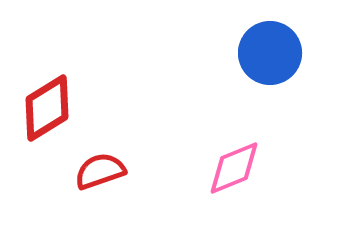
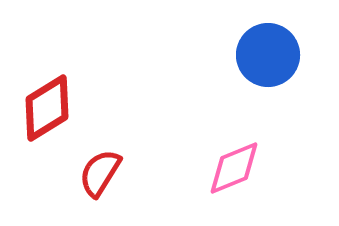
blue circle: moved 2 px left, 2 px down
red semicircle: moved 2 px down; rotated 39 degrees counterclockwise
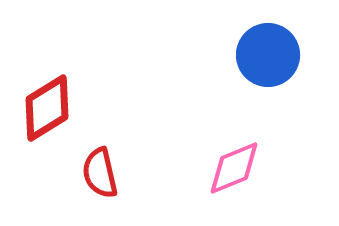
red semicircle: rotated 45 degrees counterclockwise
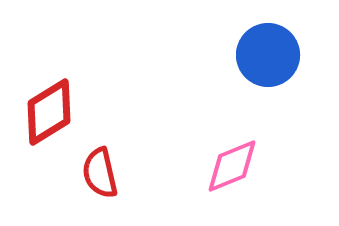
red diamond: moved 2 px right, 4 px down
pink diamond: moved 2 px left, 2 px up
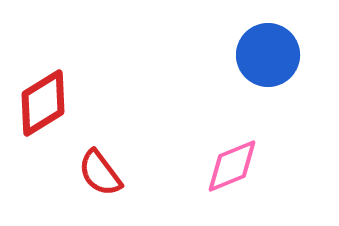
red diamond: moved 6 px left, 9 px up
red semicircle: rotated 24 degrees counterclockwise
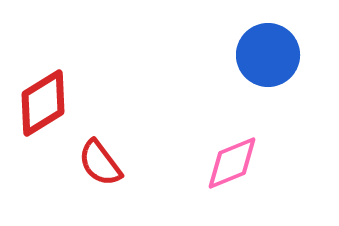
pink diamond: moved 3 px up
red semicircle: moved 10 px up
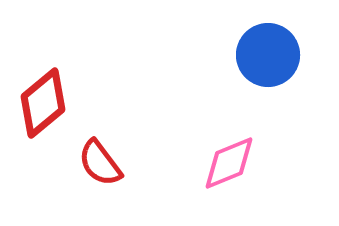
red diamond: rotated 8 degrees counterclockwise
pink diamond: moved 3 px left
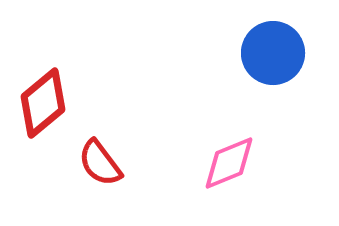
blue circle: moved 5 px right, 2 px up
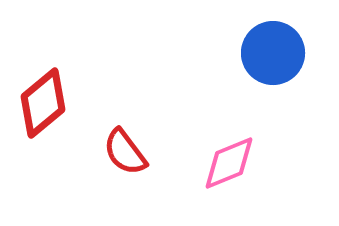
red semicircle: moved 25 px right, 11 px up
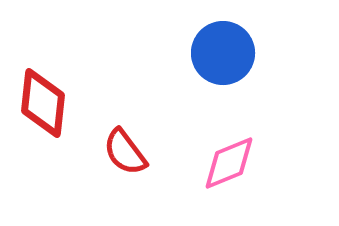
blue circle: moved 50 px left
red diamond: rotated 44 degrees counterclockwise
